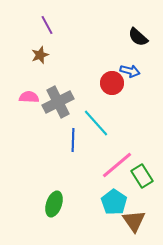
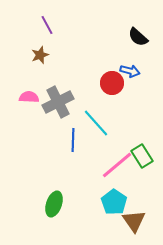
green rectangle: moved 20 px up
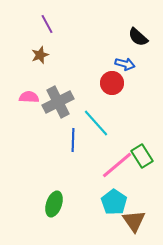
purple line: moved 1 px up
blue arrow: moved 5 px left, 7 px up
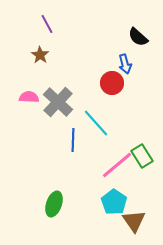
brown star: rotated 18 degrees counterclockwise
blue arrow: rotated 60 degrees clockwise
gray cross: rotated 20 degrees counterclockwise
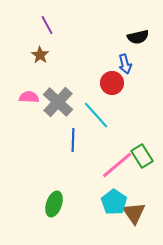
purple line: moved 1 px down
black semicircle: rotated 55 degrees counterclockwise
cyan line: moved 8 px up
brown triangle: moved 8 px up
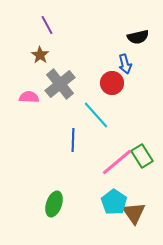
gray cross: moved 2 px right, 18 px up; rotated 8 degrees clockwise
pink line: moved 3 px up
